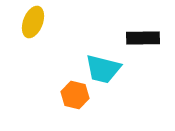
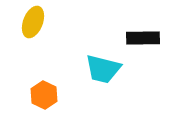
orange hexagon: moved 31 px left; rotated 12 degrees clockwise
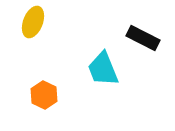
black rectangle: rotated 28 degrees clockwise
cyan trapezoid: rotated 54 degrees clockwise
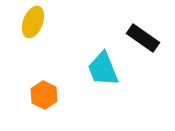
black rectangle: rotated 8 degrees clockwise
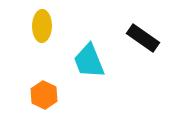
yellow ellipse: moved 9 px right, 4 px down; rotated 20 degrees counterclockwise
cyan trapezoid: moved 14 px left, 8 px up
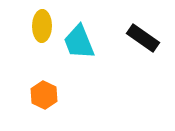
cyan trapezoid: moved 10 px left, 19 px up
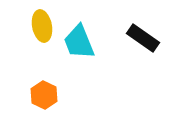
yellow ellipse: rotated 12 degrees counterclockwise
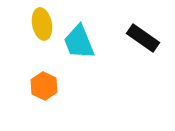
yellow ellipse: moved 2 px up
orange hexagon: moved 9 px up
